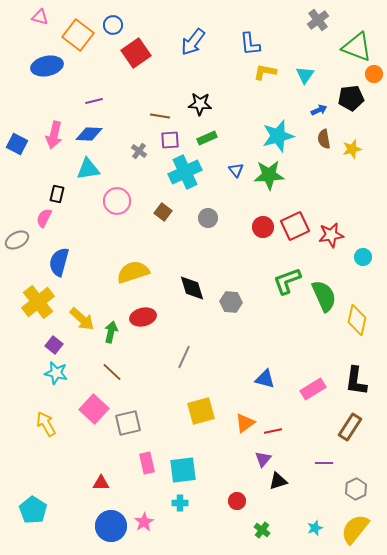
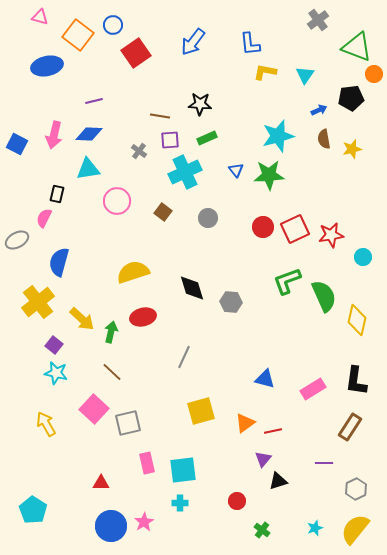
red square at (295, 226): moved 3 px down
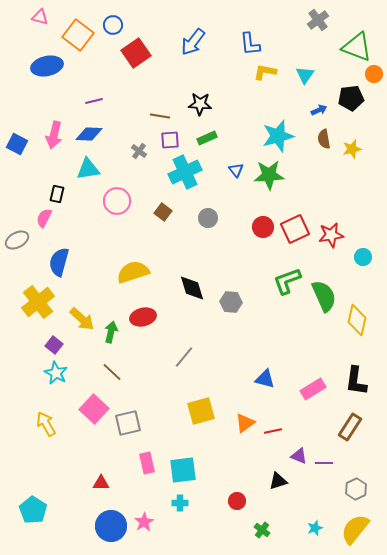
gray line at (184, 357): rotated 15 degrees clockwise
cyan star at (56, 373): rotated 15 degrees clockwise
purple triangle at (263, 459): moved 36 px right, 3 px up; rotated 48 degrees counterclockwise
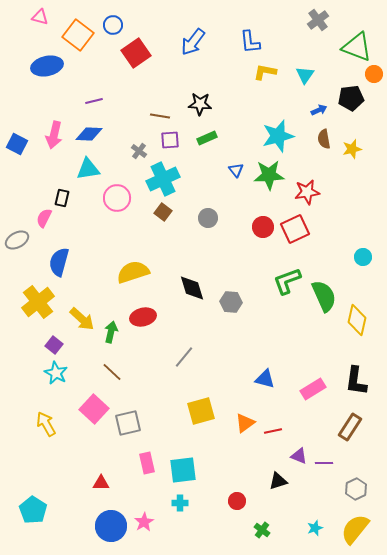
blue L-shape at (250, 44): moved 2 px up
cyan cross at (185, 172): moved 22 px left, 7 px down
black rectangle at (57, 194): moved 5 px right, 4 px down
pink circle at (117, 201): moved 3 px up
red star at (331, 235): moved 24 px left, 43 px up
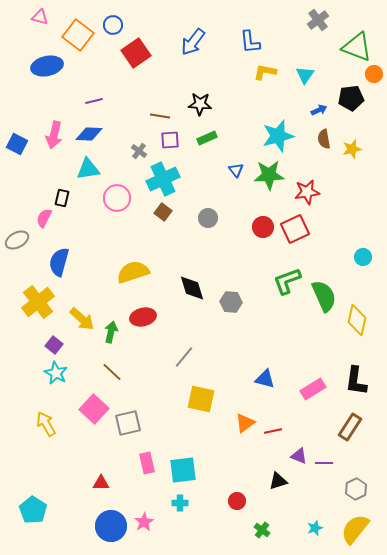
yellow square at (201, 411): moved 12 px up; rotated 28 degrees clockwise
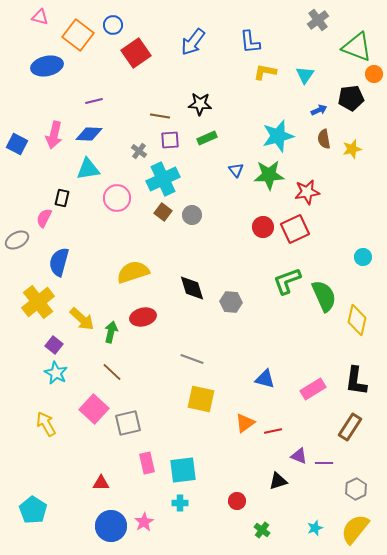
gray circle at (208, 218): moved 16 px left, 3 px up
gray line at (184, 357): moved 8 px right, 2 px down; rotated 70 degrees clockwise
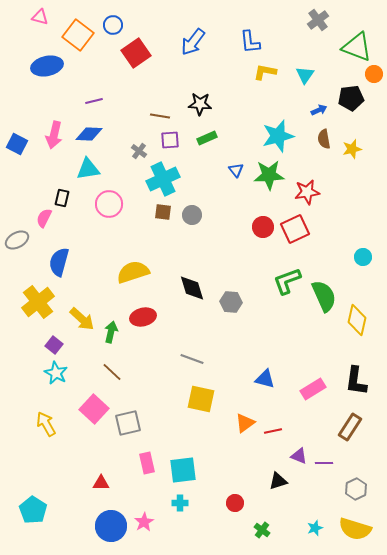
pink circle at (117, 198): moved 8 px left, 6 px down
brown square at (163, 212): rotated 30 degrees counterclockwise
red circle at (237, 501): moved 2 px left, 2 px down
yellow semicircle at (355, 529): rotated 112 degrees counterclockwise
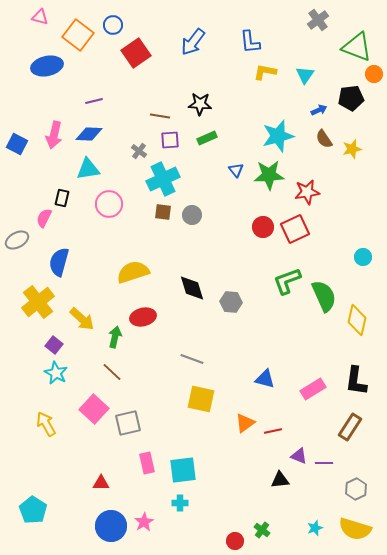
brown semicircle at (324, 139): rotated 24 degrees counterclockwise
green arrow at (111, 332): moved 4 px right, 5 px down
black triangle at (278, 481): moved 2 px right, 1 px up; rotated 12 degrees clockwise
red circle at (235, 503): moved 38 px down
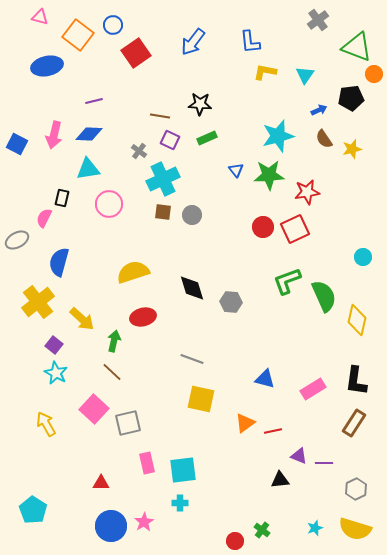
purple square at (170, 140): rotated 30 degrees clockwise
green arrow at (115, 337): moved 1 px left, 4 px down
brown rectangle at (350, 427): moved 4 px right, 4 px up
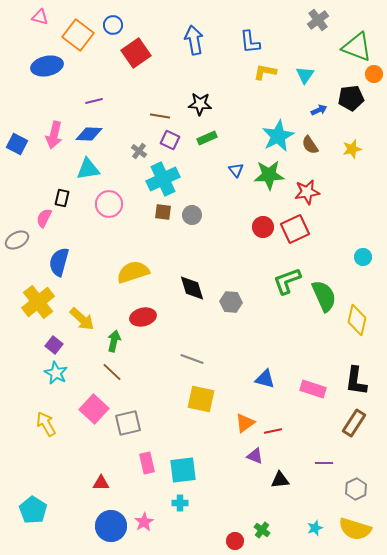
blue arrow at (193, 42): moved 1 px right, 2 px up; rotated 132 degrees clockwise
cyan star at (278, 136): rotated 12 degrees counterclockwise
brown semicircle at (324, 139): moved 14 px left, 6 px down
pink rectangle at (313, 389): rotated 50 degrees clockwise
purple triangle at (299, 456): moved 44 px left
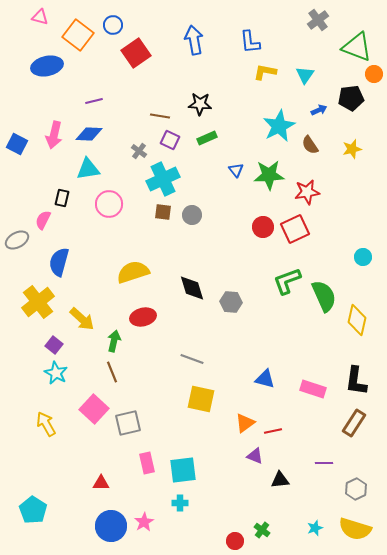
cyan star at (278, 136): moved 1 px right, 10 px up
pink semicircle at (44, 218): moved 1 px left, 2 px down
brown line at (112, 372): rotated 25 degrees clockwise
